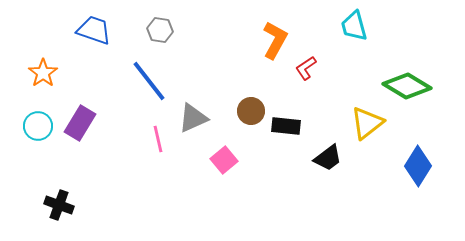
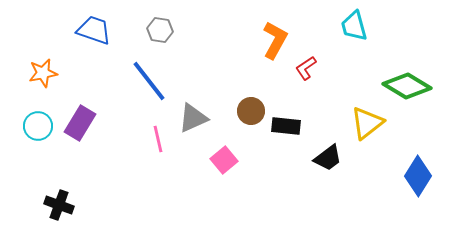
orange star: rotated 24 degrees clockwise
blue diamond: moved 10 px down
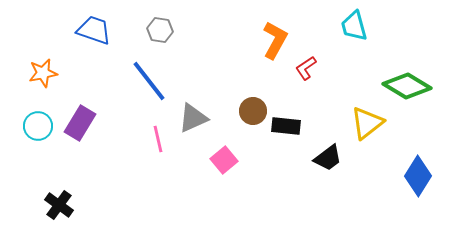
brown circle: moved 2 px right
black cross: rotated 16 degrees clockwise
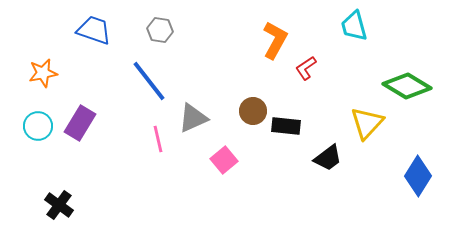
yellow triangle: rotated 9 degrees counterclockwise
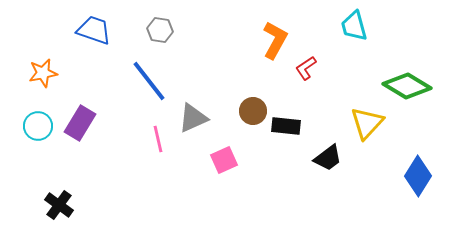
pink square: rotated 16 degrees clockwise
